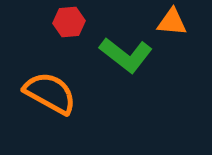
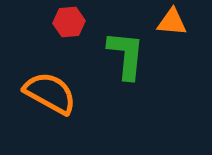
green L-shape: rotated 122 degrees counterclockwise
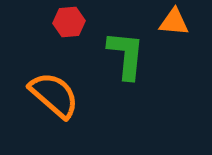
orange triangle: moved 2 px right
orange semicircle: moved 4 px right, 2 px down; rotated 12 degrees clockwise
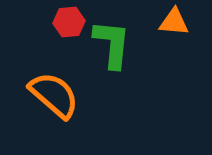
green L-shape: moved 14 px left, 11 px up
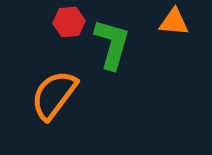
green L-shape: rotated 10 degrees clockwise
orange semicircle: rotated 94 degrees counterclockwise
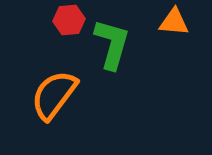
red hexagon: moved 2 px up
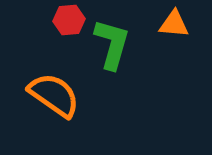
orange triangle: moved 2 px down
orange semicircle: rotated 88 degrees clockwise
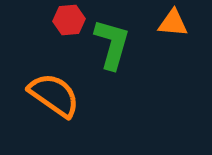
orange triangle: moved 1 px left, 1 px up
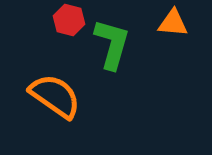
red hexagon: rotated 20 degrees clockwise
orange semicircle: moved 1 px right, 1 px down
